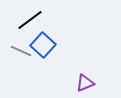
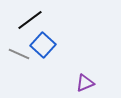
gray line: moved 2 px left, 3 px down
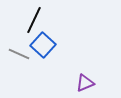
black line: moved 4 px right; rotated 28 degrees counterclockwise
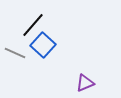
black line: moved 1 px left, 5 px down; rotated 16 degrees clockwise
gray line: moved 4 px left, 1 px up
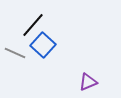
purple triangle: moved 3 px right, 1 px up
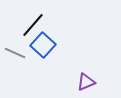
purple triangle: moved 2 px left
